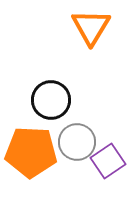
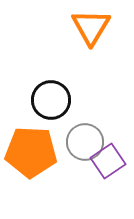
gray circle: moved 8 px right
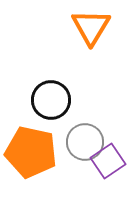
orange pentagon: rotated 9 degrees clockwise
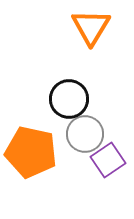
black circle: moved 18 px right, 1 px up
gray circle: moved 8 px up
purple square: moved 1 px up
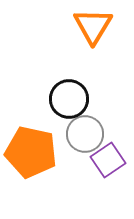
orange triangle: moved 2 px right, 1 px up
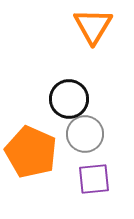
orange pentagon: rotated 12 degrees clockwise
purple square: moved 14 px left, 19 px down; rotated 28 degrees clockwise
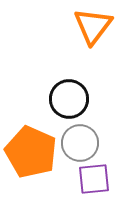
orange triangle: rotated 6 degrees clockwise
gray circle: moved 5 px left, 9 px down
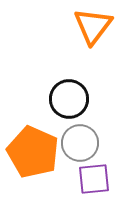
orange pentagon: moved 2 px right
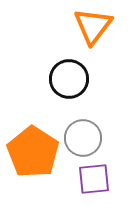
black circle: moved 20 px up
gray circle: moved 3 px right, 5 px up
orange pentagon: rotated 9 degrees clockwise
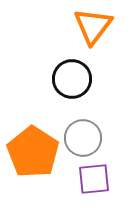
black circle: moved 3 px right
